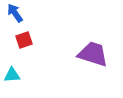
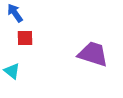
red square: moved 1 px right, 2 px up; rotated 18 degrees clockwise
cyan triangle: moved 4 px up; rotated 42 degrees clockwise
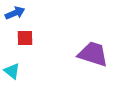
blue arrow: rotated 102 degrees clockwise
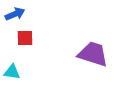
blue arrow: moved 1 px down
cyan triangle: moved 1 px down; rotated 30 degrees counterclockwise
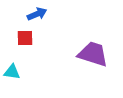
blue arrow: moved 22 px right
